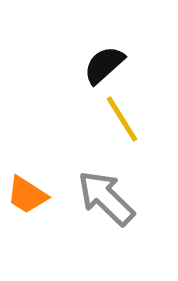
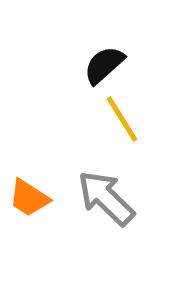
orange trapezoid: moved 2 px right, 3 px down
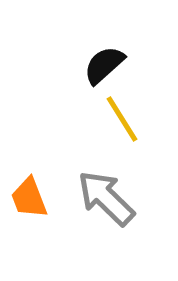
orange trapezoid: rotated 36 degrees clockwise
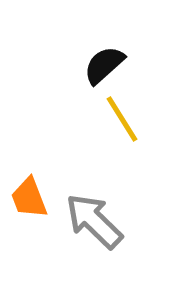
gray arrow: moved 12 px left, 23 px down
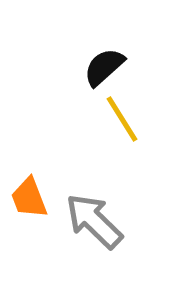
black semicircle: moved 2 px down
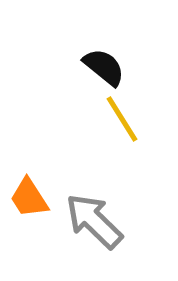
black semicircle: rotated 81 degrees clockwise
orange trapezoid: rotated 12 degrees counterclockwise
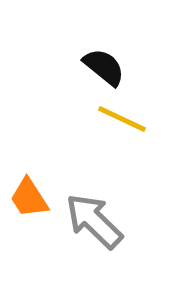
yellow line: rotated 33 degrees counterclockwise
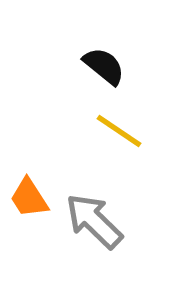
black semicircle: moved 1 px up
yellow line: moved 3 px left, 12 px down; rotated 9 degrees clockwise
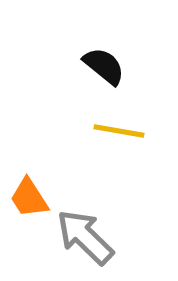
yellow line: rotated 24 degrees counterclockwise
gray arrow: moved 9 px left, 16 px down
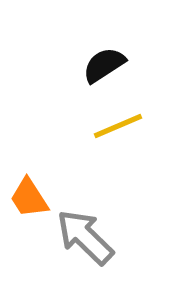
black semicircle: moved 1 px up; rotated 72 degrees counterclockwise
yellow line: moved 1 px left, 5 px up; rotated 33 degrees counterclockwise
